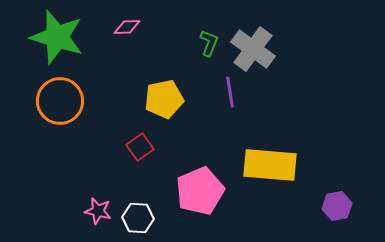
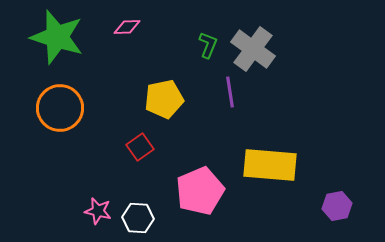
green L-shape: moved 1 px left, 2 px down
orange circle: moved 7 px down
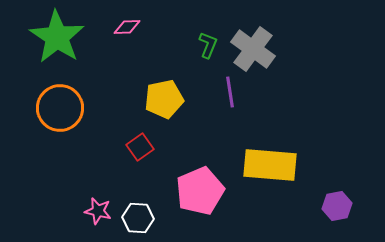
green star: rotated 16 degrees clockwise
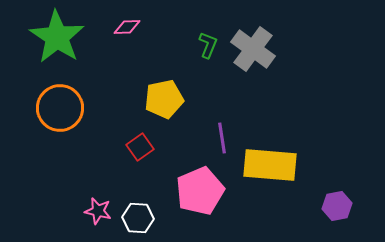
purple line: moved 8 px left, 46 px down
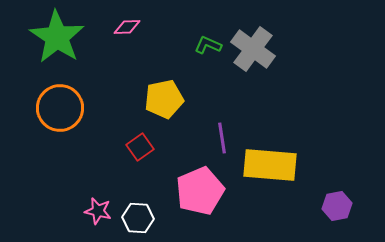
green L-shape: rotated 88 degrees counterclockwise
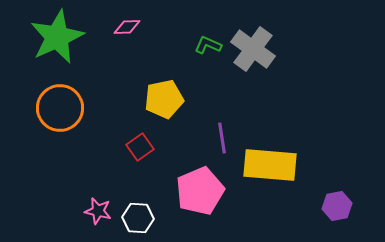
green star: rotated 14 degrees clockwise
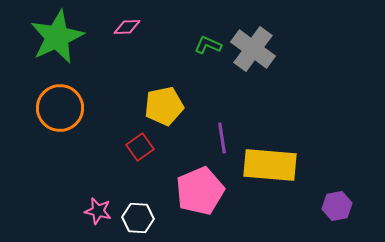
yellow pentagon: moved 7 px down
